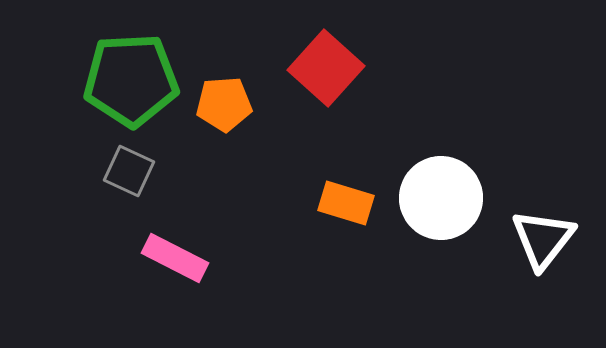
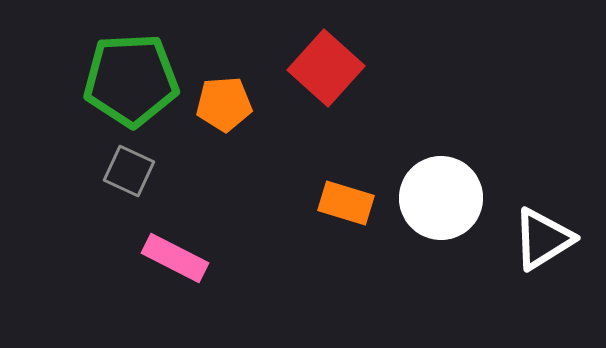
white triangle: rotated 20 degrees clockwise
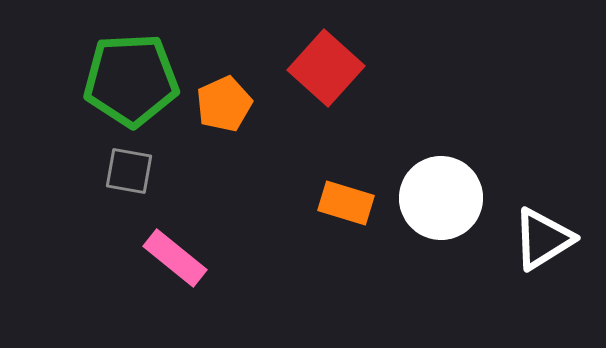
orange pentagon: rotated 20 degrees counterclockwise
gray square: rotated 15 degrees counterclockwise
pink rectangle: rotated 12 degrees clockwise
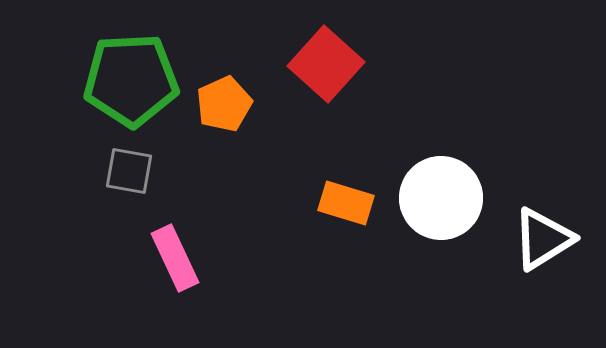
red square: moved 4 px up
pink rectangle: rotated 26 degrees clockwise
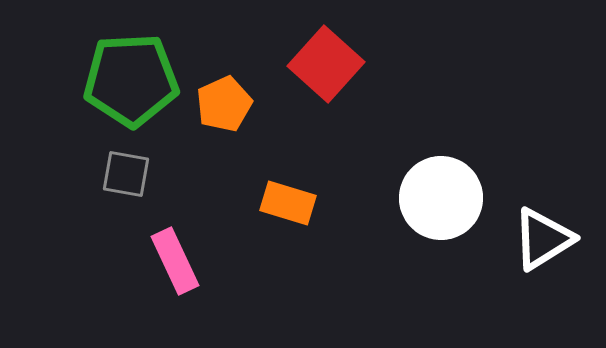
gray square: moved 3 px left, 3 px down
orange rectangle: moved 58 px left
pink rectangle: moved 3 px down
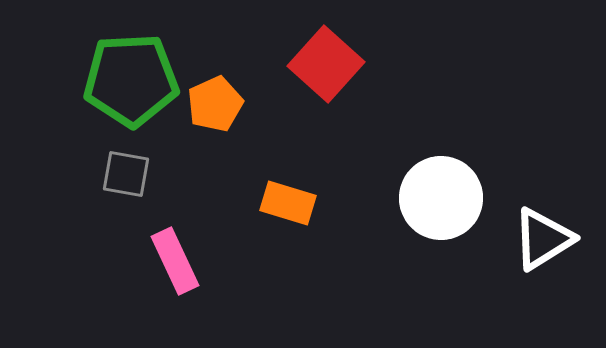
orange pentagon: moved 9 px left
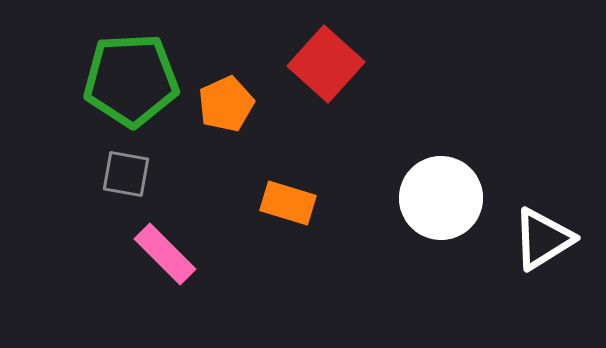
orange pentagon: moved 11 px right
pink rectangle: moved 10 px left, 7 px up; rotated 20 degrees counterclockwise
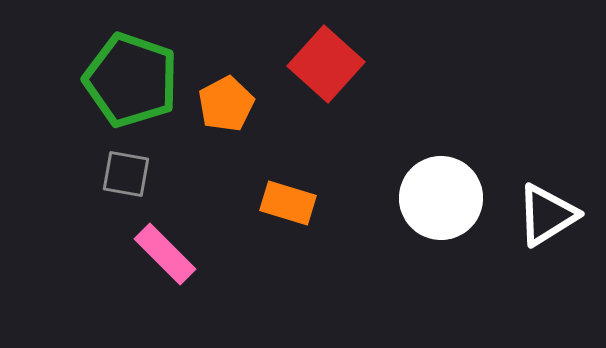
green pentagon: rotated 22 degrees clockwise
orange pentagon: rotated 4 degrees counterclockwise
white triangle: moved 4 px right, 24 px up
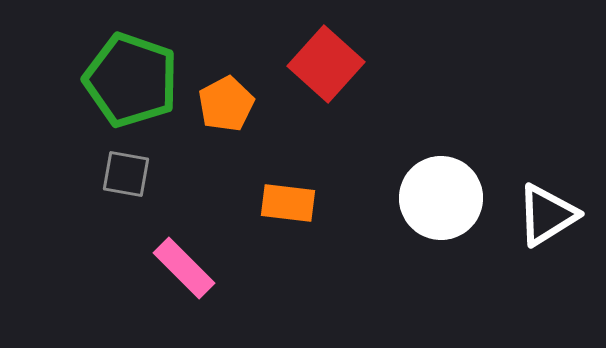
orange rectangle: rotated 10 degrees counterclockwise
pink rectangle: moved 19 px right, 14 px down
